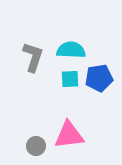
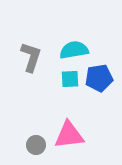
cyan semicircle: moved 3 px right; rotated 12 degrees counterclockwise
gray L-shape: moved 2 px left
gray circle: moved 1 px up
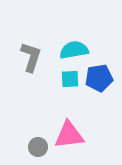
gray circle: moved 2 px right, 2 px down
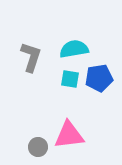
cyan semicircle: moved 1 px up
cyan square: rotated 12 degrees clockwise
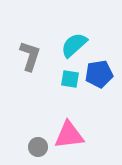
cyan semicircle: moved 4 px up; rotated 32 degrees counterclockwise
gray L-shape: moved 1 px left, 1 px up
blue pentagon: moved 4 px up
